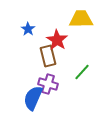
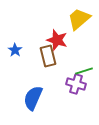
yellow trapezoid: moved 2 px left; rotated 40 degrees counterclockwise
blue star: moved 13 px left, 21 px down
red star: rotated 15 degrees counterclockwise
green line: moved 2 px right, 1 px up; rotated 30 degrees clockwise
purple cross: moved 28 px right
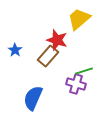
brown rectangle: rotated 55 degrees clockwise
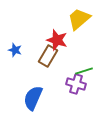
blue star: rotated 16 degrees counterclockwise
brown rectangle: rotated 10 degrees counterclockwise
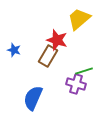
blue star: moved 1 px left
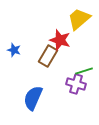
red star: moved 3 px right
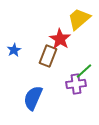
red star: moved 1 px up; rotated 15 degrees clockwise
blue star: rotated 24 degrees clockwise
brown rectangle: rotated 10 degrees counterclockwise
green line: rotated 24 degrees counterclockwise
purple cross: rotated 24 degrees counterclockwise
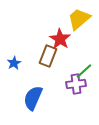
blue star: moved 13 px down
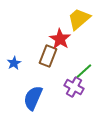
purple cross: moved 2 px left, 3 px down; rotated 36 degrees clockwise
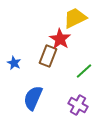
yellow trapezoid: moved 4 px left, 1 px up; rotated 15 degrees clockwise
blue star: rotated 16 degrees counterclockwise
purple cross: moved 4 px right, 18 px down
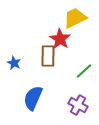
brown rectangle: rotated 20 degrees counterclockwise
